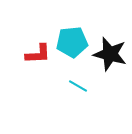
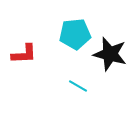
cyan pentagon: moved 3 px right, 8 px up
red L-shape: moved 14 px left
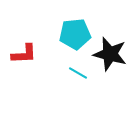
cyan line: moved 13 px up
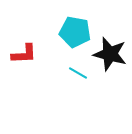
cyan pentagon: moved 2 px up; rotated 16 degrees clockwise
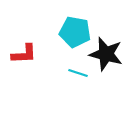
black star: moved 4 px left
cyan line: rotated 12 degrees counterclockwise
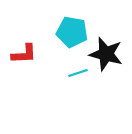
cyan pentagon: moved 3 px left
cyan line: rotated 36 degrees counterclockwise
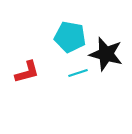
cyan pentagon: moved 2 px left, 5 px down
red L-shape: moved 3 px right, 18 px down; rotated 12 degrees counterclockwise
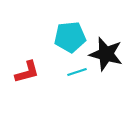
cyan pentagon: rotated 16 degrees counterclockwise
cyan line: moved 1 px left, 1 px up
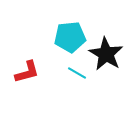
black star: rotated 16 degrees clockwise
cyan line: moved 1 px down; rotated 48 degrees clockwise
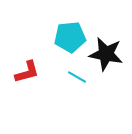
black star: rotated 20 degrees counterclockwise
cyan line: moved 4 px down
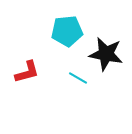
cyan pentagon: moved 3 px left, 6 px up
cyan line: moved 1 px right, 1 px down
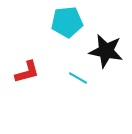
cyan pentagon: moved 9 px up
black star: moved 3 px up
